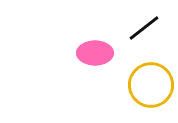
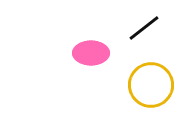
pink ellipse: moved 4 px left
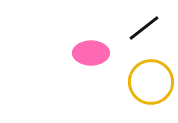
yellow circle: moved 3 px up
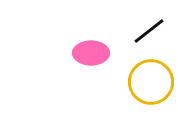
black line: moved 5 px right, 3 px down
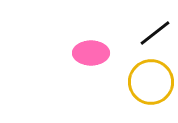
black line: moved 6 px right, 2 px down
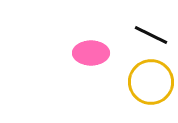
black line: moved 4 px left, 2 px down; rotated 64 degrees clockwise
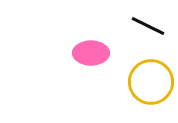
black line: moved 3 px left, 9 px up
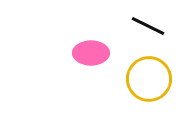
yellow circle: moved 2 px left, 3 px up
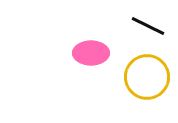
yellow circle: moved 2 px left, 2 px up
